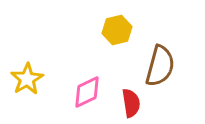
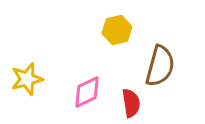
yellow star: rotated 16 degrees clockwise
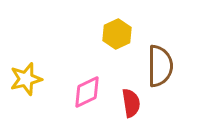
yellow hexagon: moved 4 px down; rotated 12 degrees counterclockwise
brown semicircle: rotated 15 degrees counterclockwise
yellow star: moved 1 px left
